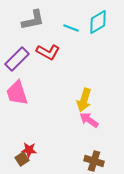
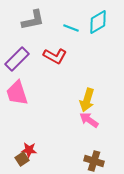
red L-shape: moved 7 px right, 4 px down
yellow arrow: moved 3 px right
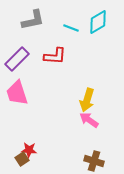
red L-shape: rotated 25 degrees counterclockwise
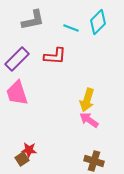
cyan diamond: rotated 15 degrees counterclockwise
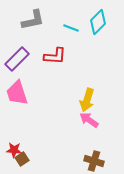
red star: moved 15 px left
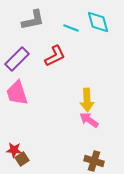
cyan diamond: rotated 60 degrees counterclockwise
red L-shape: rotated 30 degrees counterclockwise
yellow arrow: rotated 20 degrees counterclockwise
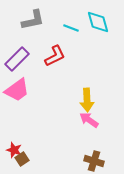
pink trapezoid: moved 3 px up; rotated 108 degrees counterclockwise
red star: rotated 14 degrees clockwise
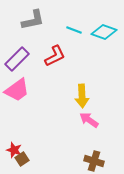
cyan diamond: moved 6 px right, 10 px down; rotated 55 degrees counterclockwise
cyan line: moved 3 px right, 2 px down
yellow arrow: moved 5 px left, 4 px up
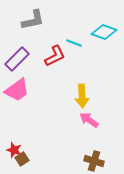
cyan line: moved 13 px down
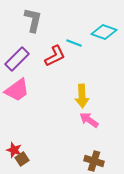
gray L-shape: rotated 65 degrees counterclockwise
